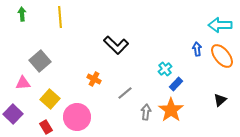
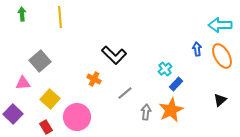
black L-shape: moved 2 px left, 10 px down
orange ellipse: rotated 10 degrees clockwise
orange star: rotated 10 degrees clockwise
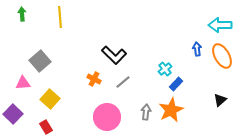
gray line: moved 2 px left, 11 px up
pink circle: moved 30 px right
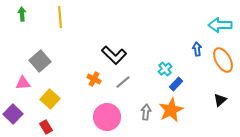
orange ellipse: moved 1 px right, 4 px down
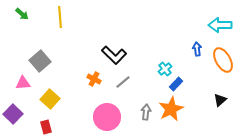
green arrow: rotated 136 degrees clockwise
orange star: moved 1 px up
red rectangle: rotated 16 degrees clockwise
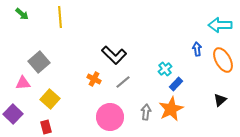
gray square: moved 1 px left, 1 px down
pink circle: moved 3 px right
